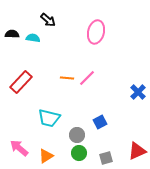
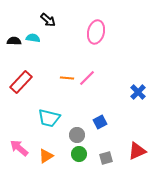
black semicircle: moved 2 px right, 7 px down
green circle: moved 1 px down
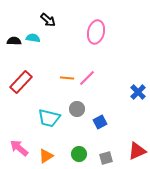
gray circle: moved 26 px up
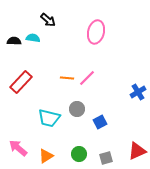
blue cross: rotated 14 degrees clockwise
pink arrow: moved 1 px left
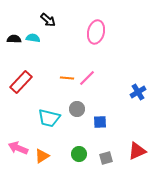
black semicircle: moved 2 px up
blue square: rotated 24 degrees clockwise
pink arrow: rotated 18 degrees counterclockwise
orange triangle: moved 4 px left
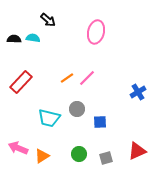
orange line: rotated 40 degrees counterclockwise
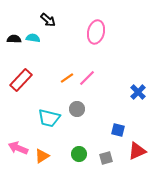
red rectangle: moved 2 px up
blue cross: rotated 14 degrees counterclockwise
blue square: moved 18 px right, 8 px down; rotated 16 degrees clockwise
